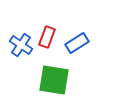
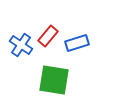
red rectangle: moved 1 px right, 1 px up; rotated 20 degrees clockwise
blue rectangle: rotated 15 degrees clockwise
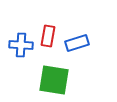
red rectangle: rotated 30 degrees counterclockwise
blue cross: rotated 30 degrees counterclockwise
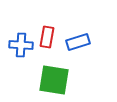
red rectangle: moved 1 px left, 1 px down
blue rectangle: moved 1 px right, 1 px up
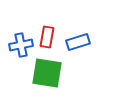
blue cross: rotated 15 degrees counterclockwise
green square: moved 7 px left, 7 px up
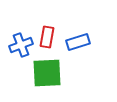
blue cross: rotated 10 degrees counterclockwise
green square: rotated 12 degrees counterclockwise
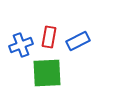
red rectangle: moved 2 px right
blue rectangle: moved 1 px up; rotated 10 degrees counterclockwise
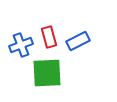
red rectangle: rotated 25 degrees counterclockwise
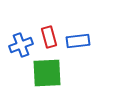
blue rectangle: rotated 20 degrees clockwise
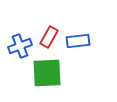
red rectangle: rotated 45 degrees clockwise
blue cross: moved 1 px left, 1 px down
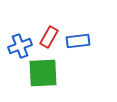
green square: moved 4 px left
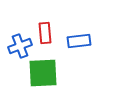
red rectangle: moved 4 px left, 4 px up; rotated 35 degrees counterclockwise
blue rectangle: moved 1 px right
